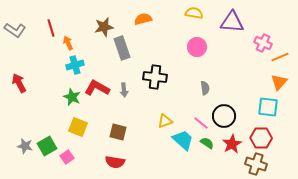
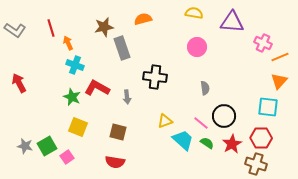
cyan cross: rotated 36 degrees clockwise
orange triangle: moved 1 px up
gray arrow: moved 3 px right, 7 px down
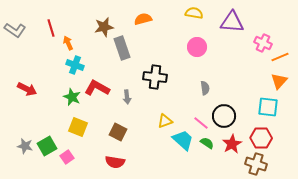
red arrow: moved 8 px right, 6 px down; rotated 144 degrees clockwise
brown square: rotated 12 degrees clockwise
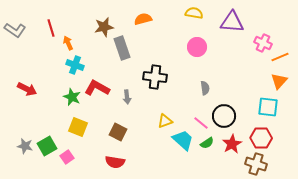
green semicircle: rotated 112 degrees clockwise
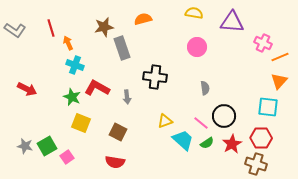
yellow square: moved 3 px right, 4 px up
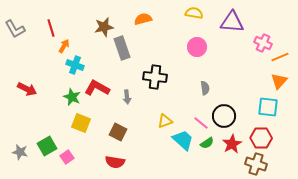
gray L-shape: moved 1 px up; rotated 25 degrees clockwise
orange arrow: moved 4 px left, 3 px down; rotated 56 degrees clockwise
gray star: moved 5 px left, 6 px down
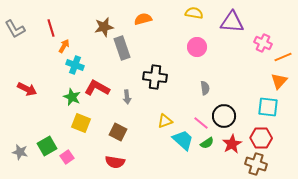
orange line: moved 3 px right
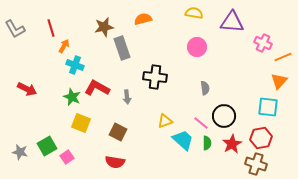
red hexagon: rotated 10 degrees counterclockwise
green semicircle: rotated 56 degrees counterclockwise
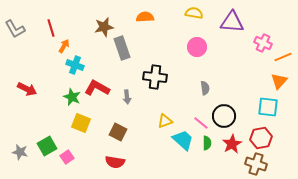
orange semicircle: moved 2 px right, 2 px up; rotated 12 degrees clockwise
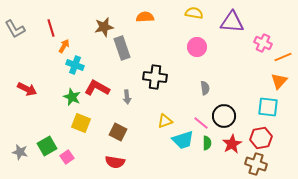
cyan trapezoid: rotated 120 degrees clockwise
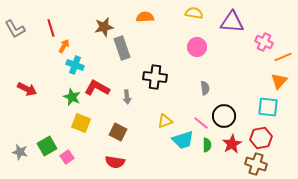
pink cross: moved 1 px right, 1 px up
green semicircle: moved 2 px down
